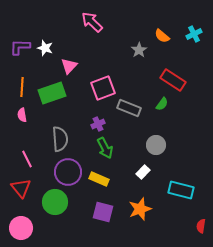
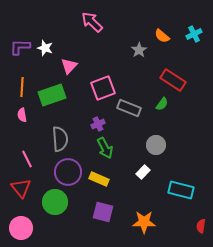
green rectangle: moved 2 px down
orange star: moved 4 px right, 13 px down; rotated 20 degrees clockwise
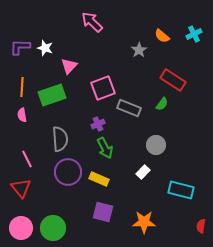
green circle: moved 2 px left, 26 px down
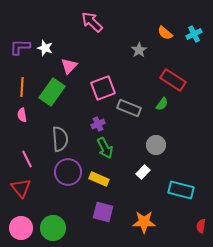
orange semicircle: moved 3 px right, 3 px up
green rectangle: moved 3 px up; rotated 36 degrees counterclockwise
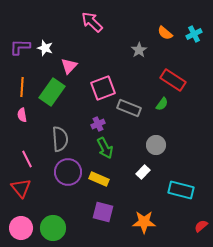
red semicircle: rotated 40 degrees clockwise
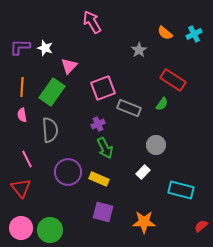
pink arrow: rotated 15 degrees clockwise
gray semicircle: moved 10 px left, 9 px up
green circle: moved 3 px left, 2 px down
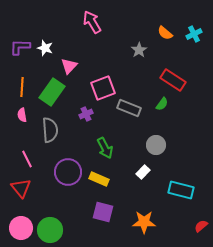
purple cross: moved 12 px left, 10 px up
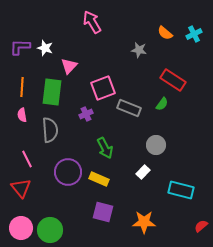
gray star: rotated 28 degrees counterclockwise
green rectangle: rotated 28 degrees counterclockwise
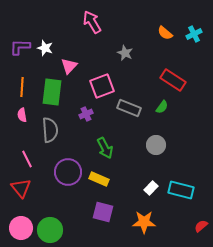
gray star: moved 14 px left, 3 px down; rotated 14 degrees clockwise
pink square: moved 1 px left, 2 px up
green semicircle: moved 3 px down
white rectangle: moved 8 px right, 16 px down
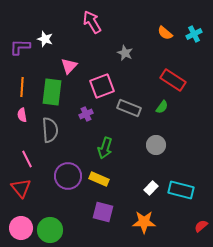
white star: moved 9 px up
green arrow: rotated 45 degrees clockwise
purple circle: moved 4 px down
